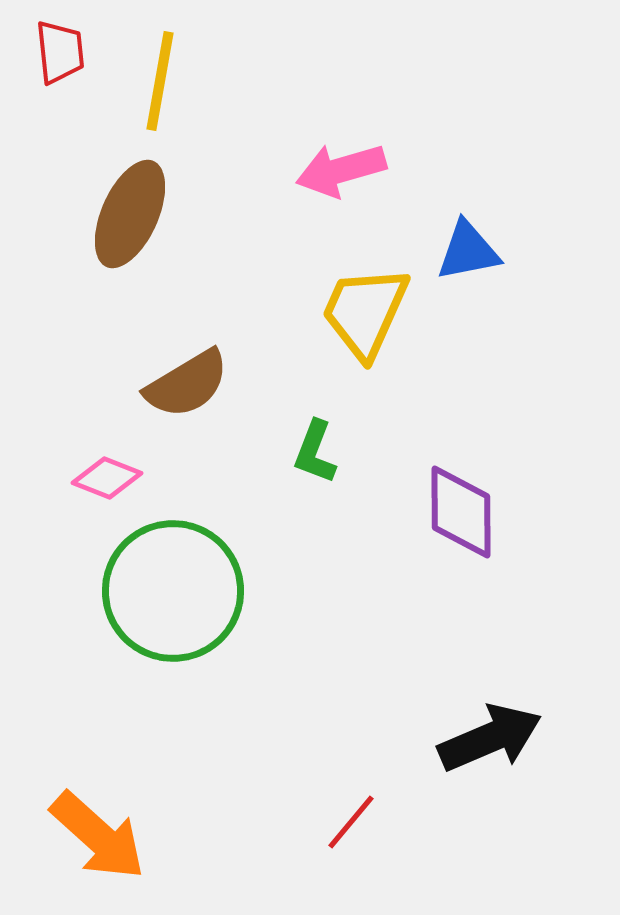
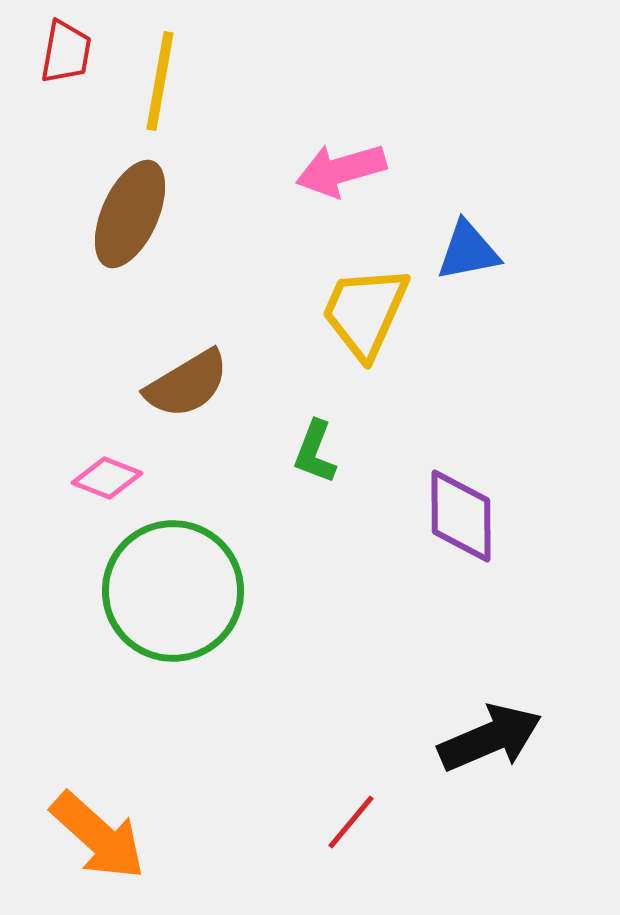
red trapezoid: moved 6 px right; rotated 16 degrees clockwise
purple diamond: moved 4 px down
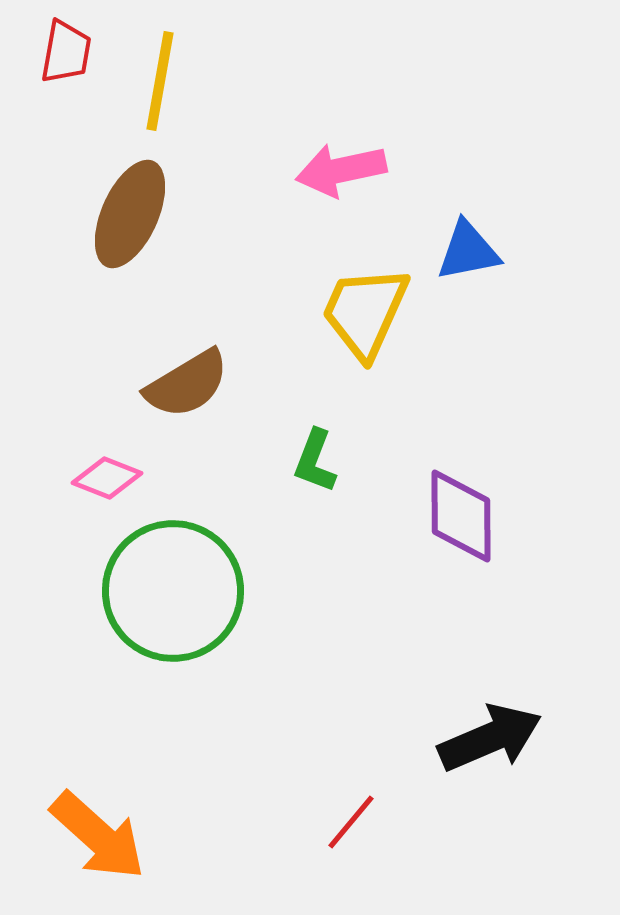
pink arrow: rotated 4 degrees clockwise
green L-shape: moved 9 px down
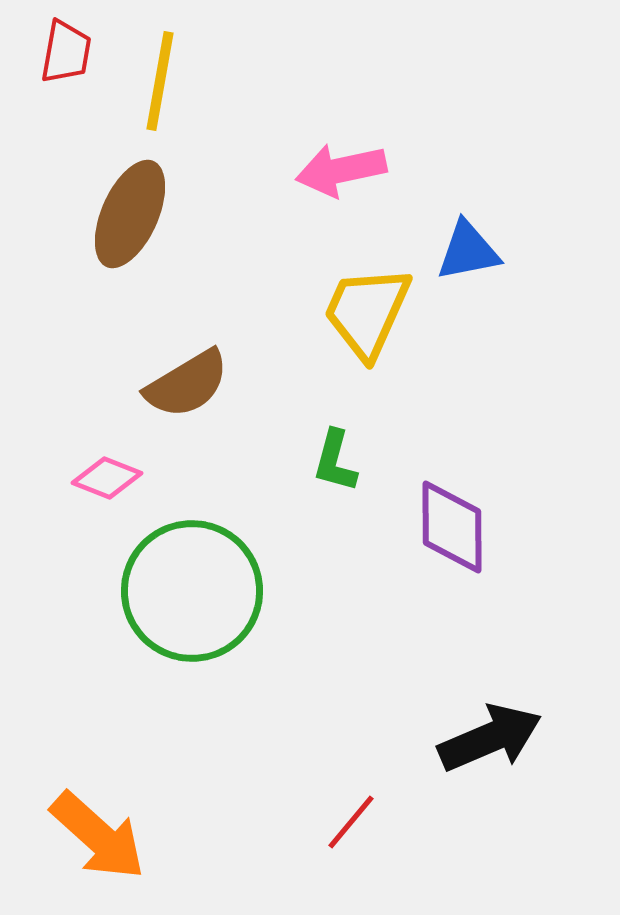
yellow trapezoid: moved 2 px right
green L-shape: moved 20 px right; rotated 6 degrees counterclockwise
purple diamond: moved 9 px left, 11 px down
green circle: moved 19 px right
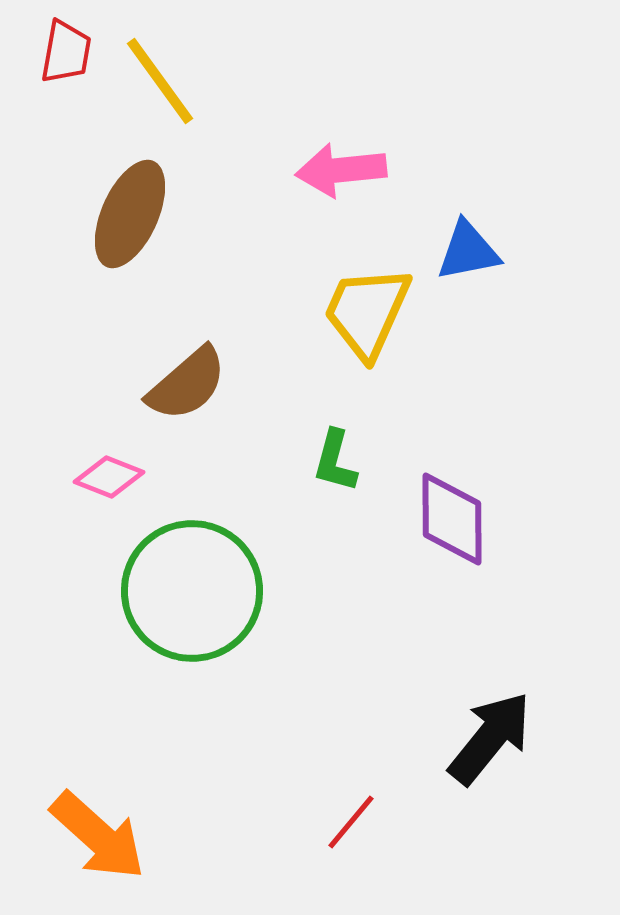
yellow line: rotated 46 degrees counterclockwise
pink arrow: rotated 6 degrees clockwise
brown semicircle: rotated 10 degrees counterclockwise
pink diamond: moved 2 px right, 1 px up
purple diamond: moved 8 px up
black arrow: rotated 28 degrees counterclockwise
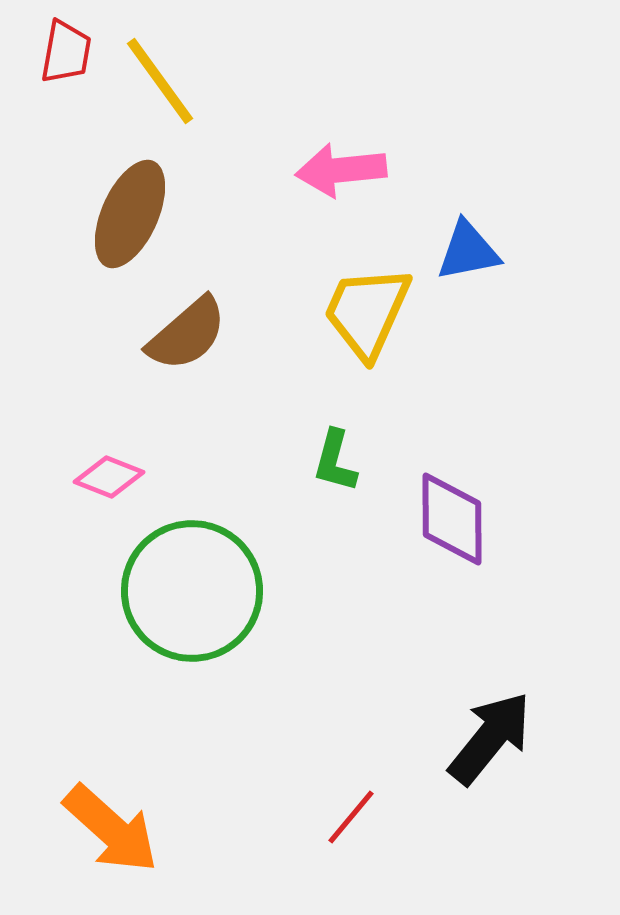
brown semicircle: moved 50 px up
red line: moved 5 px up
orange arrow: moved 13 px right, 7 px up
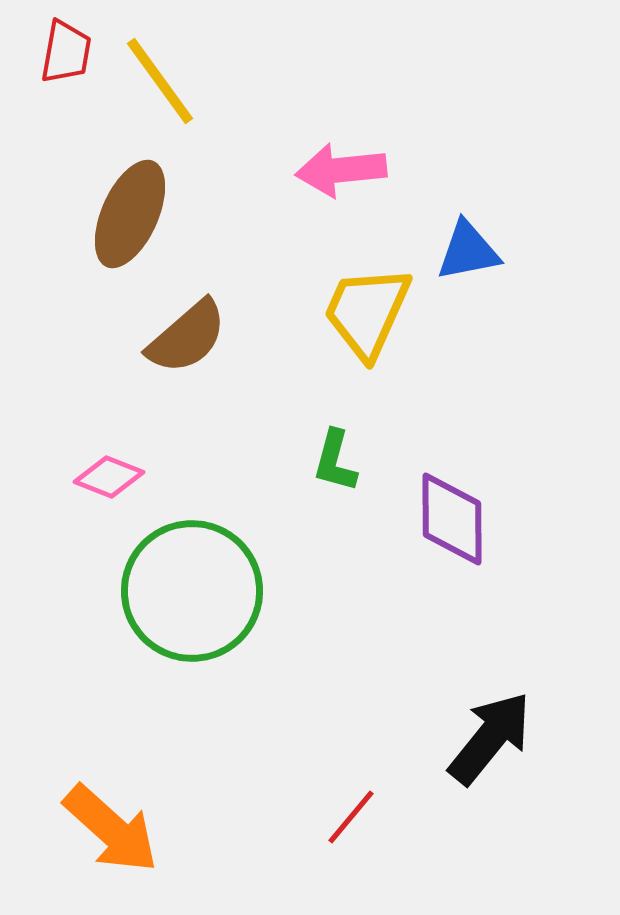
brown semicircle: moved 3 px down
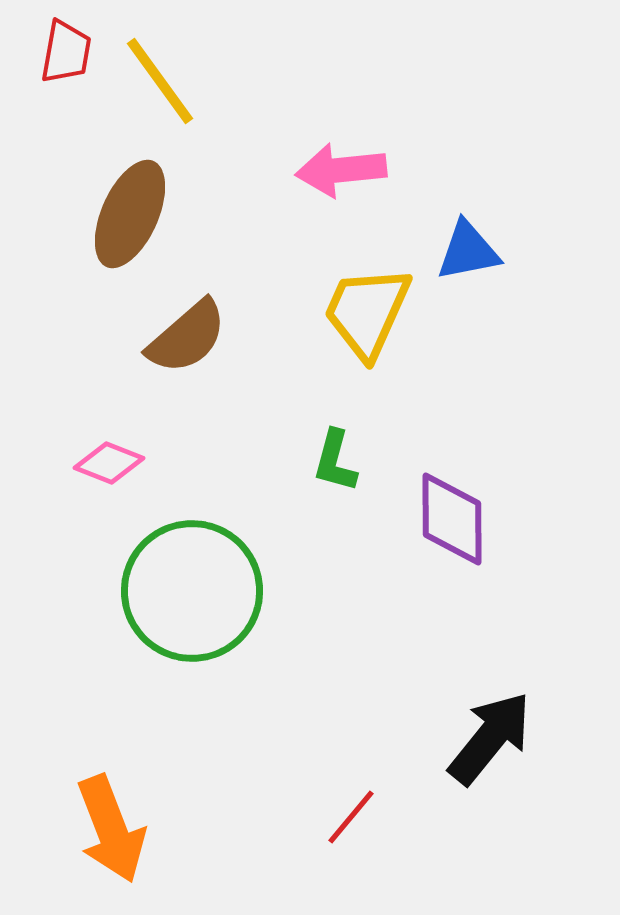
pink diamond: moved 14 px up
orange arrow: rotated 27 degrees clockwise
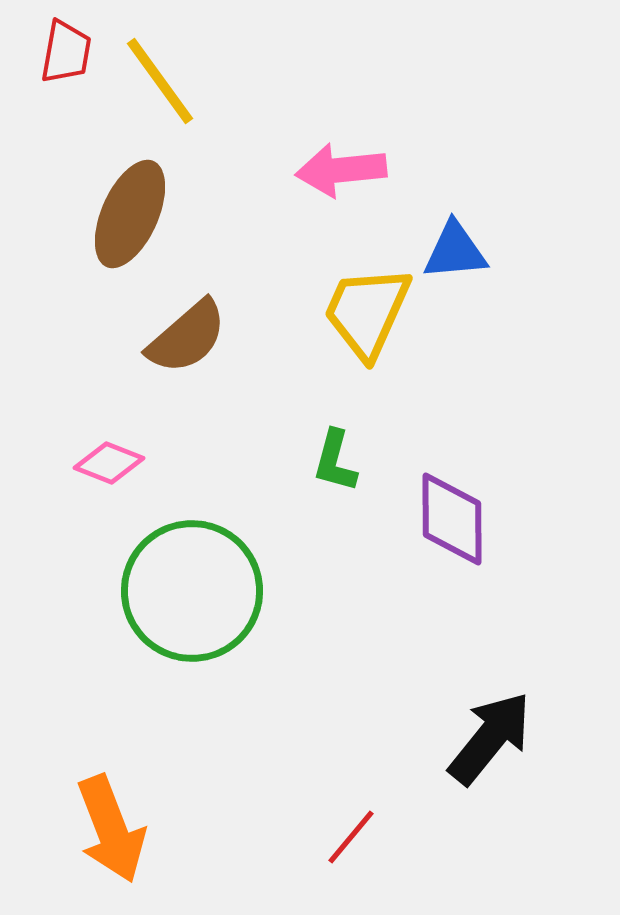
blue triangle: moved 13 px left; rotated 6 degrees clockwise
red line: moved 20 px down
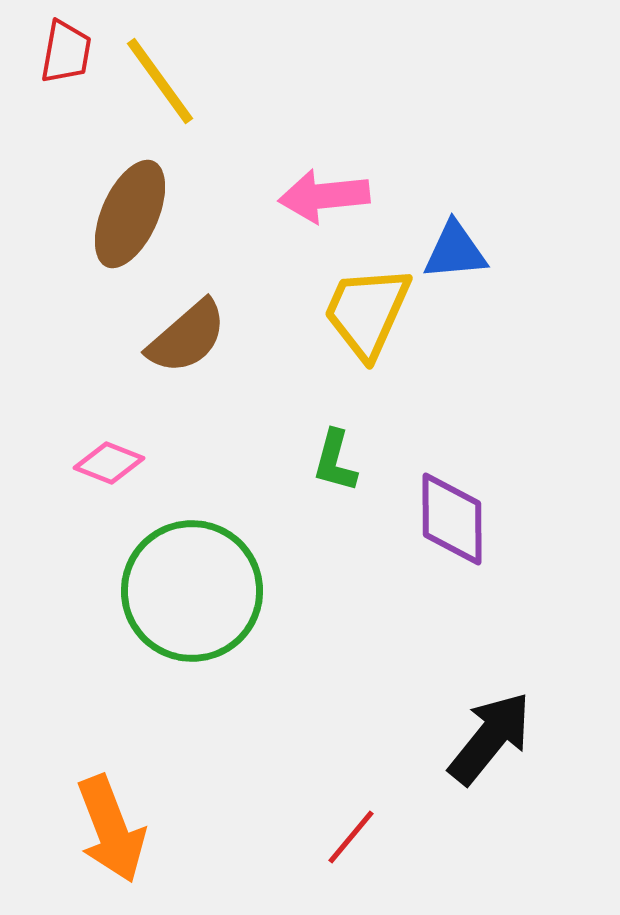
pink arrow: moved 17 px left, 26 px down
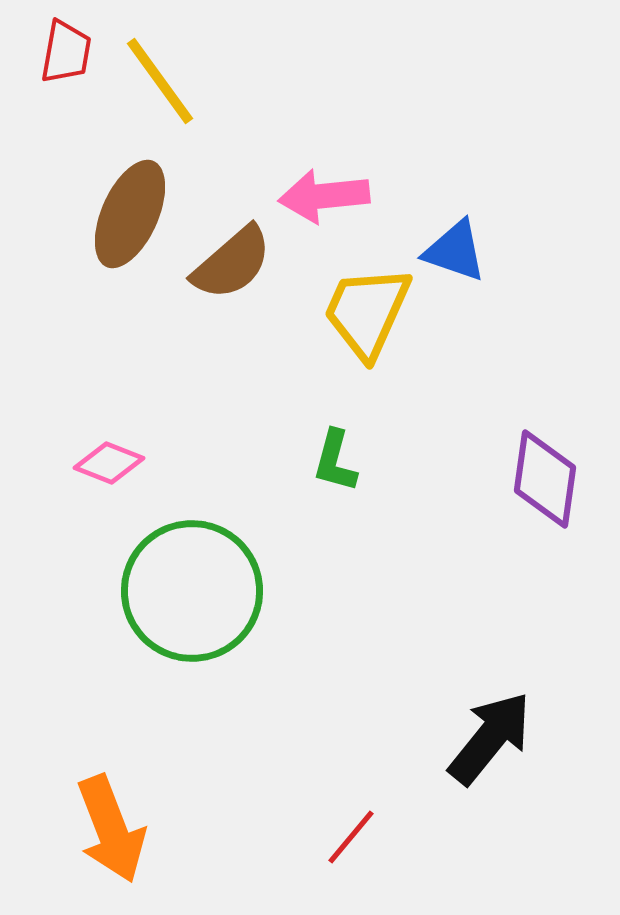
blue triangle: rotated 24 degrees clockwise
brown semicircle: moved 45 px right, 74 px up
purple diamond: moved 93 px right, 40 px up; rotated 8 degrees clockwise
